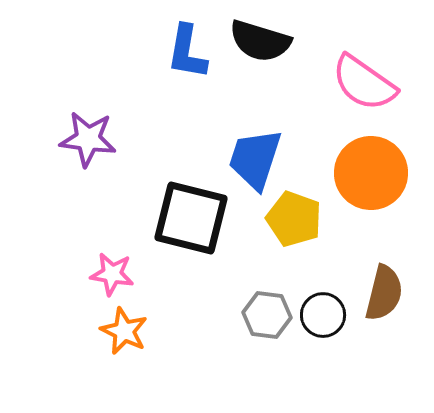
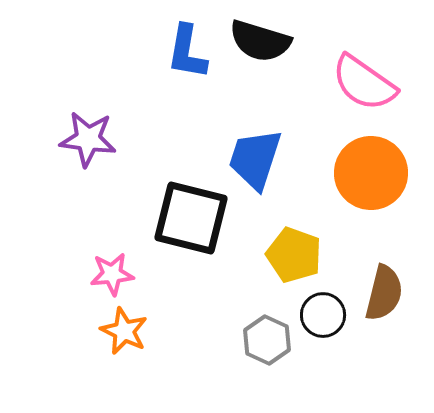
yellow pentagon: moved 36 px down
pink star: rotated 15 degrees counterclockwise
gray hexagon: moved 25 px down; rotated 18 degrees clockwise
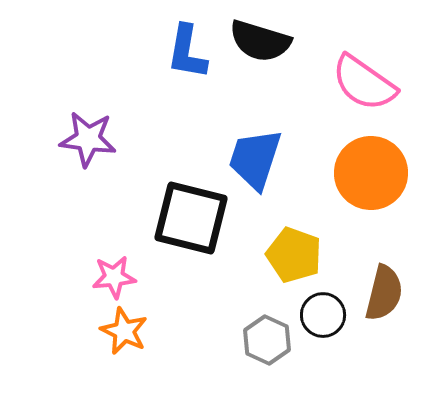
pink star: moved 2 px right, 3 px down
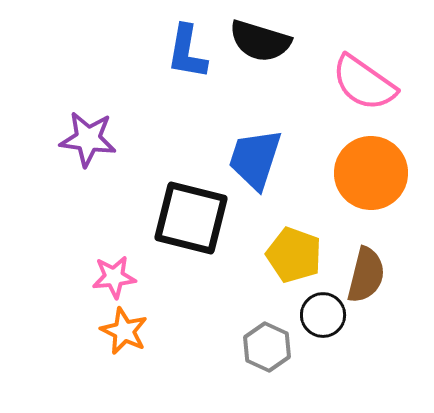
brown semicircle: moved 18 px left, 18 px up
gray hexagon: moved 7 px down
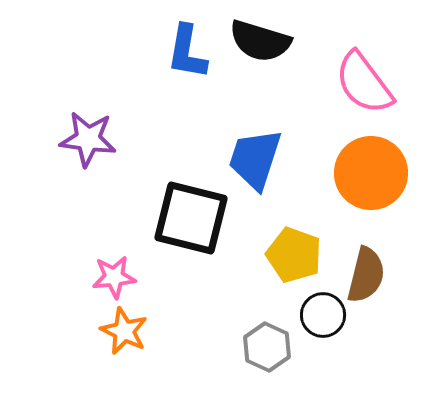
pink semicircle: rotated 18 degrees clockwise
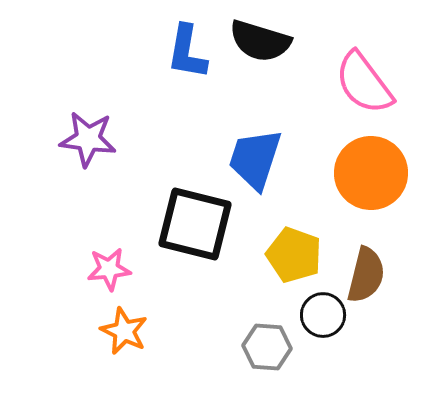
black square: moved 4 px right, 6 px down
pink star: moved 5 px left, 8 px up
gray hexagon: rotated 21 degrees counterclockwise
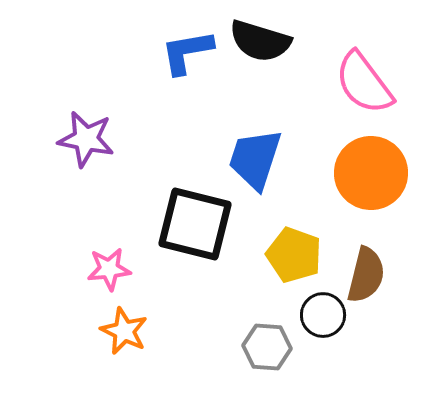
blue L-shape: rotated 70 degrees clockwise
purple star: moved 2 px left; rotated 4 degrees clockwise
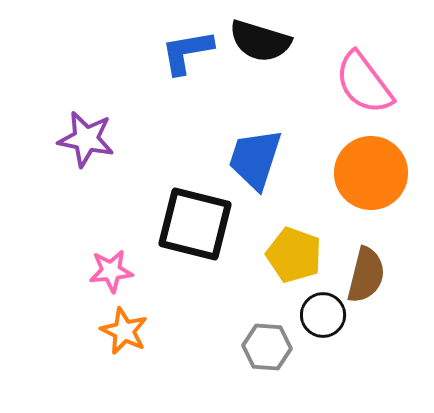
pink star: moved 2 px right, 2 px down
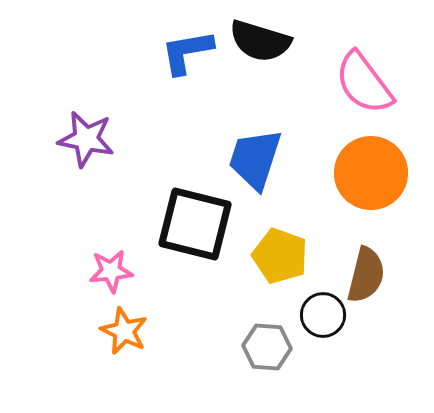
yellow pentagon: moved 14 px left, 1 px down
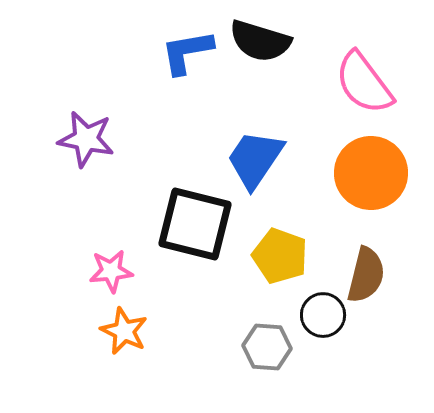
blue trapezoid: rotated 16 degrees clockwise
